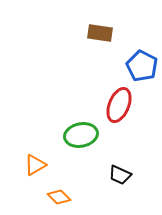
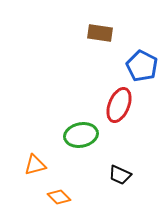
orange triangle: rotated 15 degrees clockwise
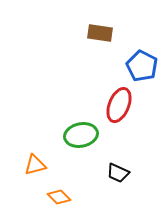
black trapezoid: moved 2 px left, 2 px up
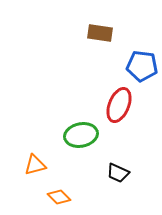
blue pentagon: rotated 20 degrees counterclockwise
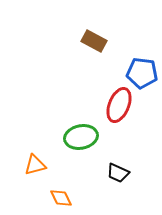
brown rectangle: moved 6 px left, 8 px down; rotated 20 degrees clockwise
blue pentagon: moved 7 px down
green ellipse: moved 2 px down
orange diamond: moved 2 px right, 1 px down; rotated 20 degrees clockwise
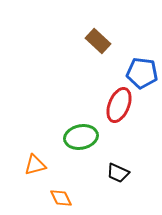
brown rectangle: moved 4 px right; rotated 15 degrees clockwise
